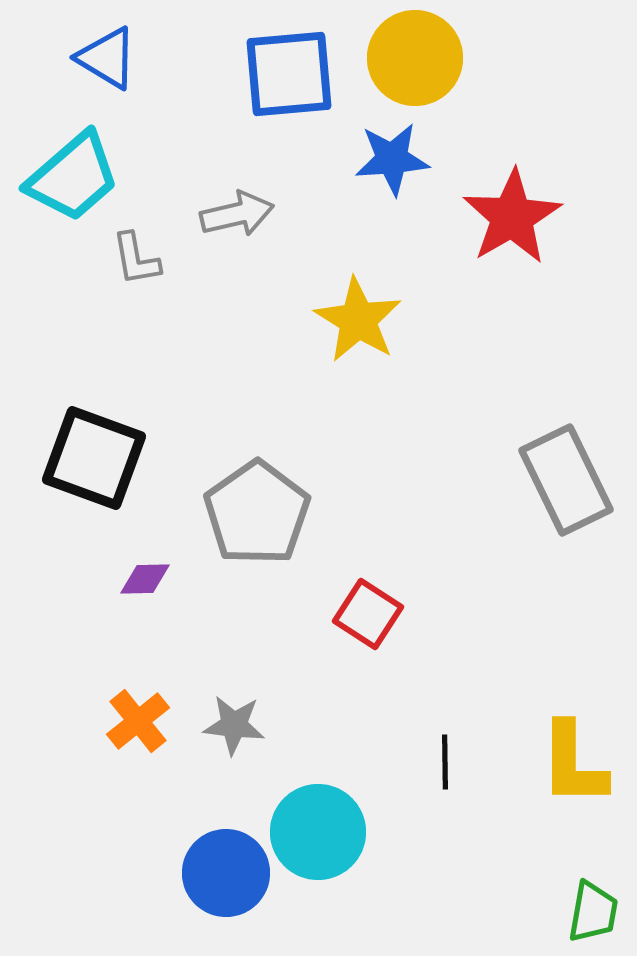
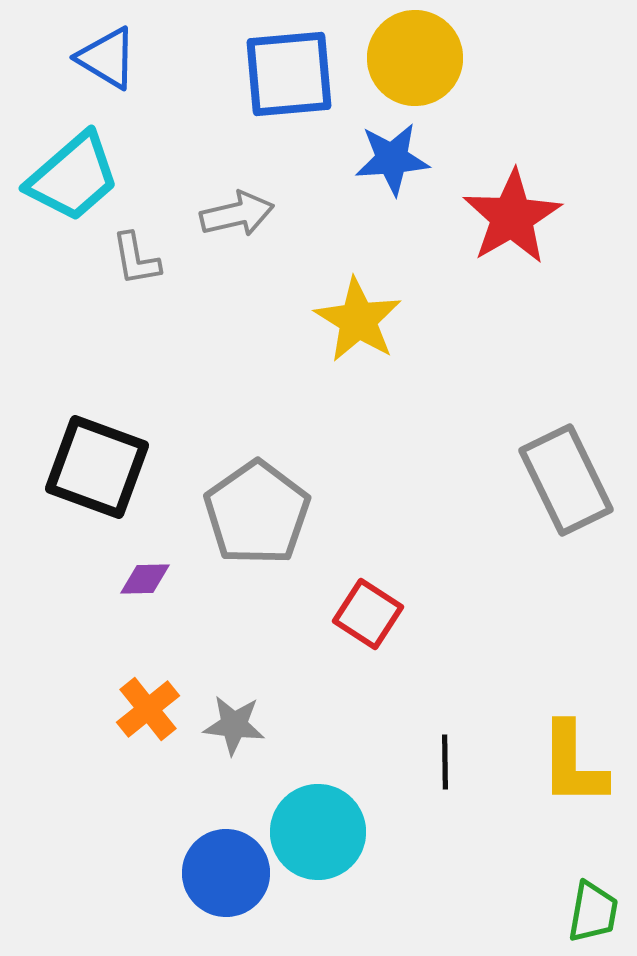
black square: moved 3 px right, 9 px down
orange cross: moved 10 px right, 12 px up
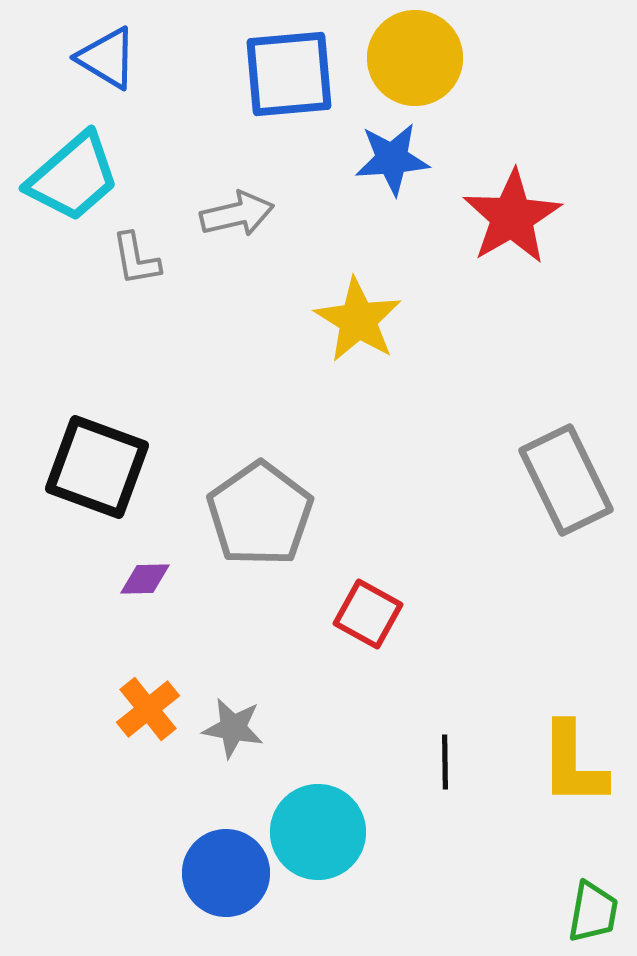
gray pentagon: moved 3 px right, 1 px down
red square: rotated 4 degrees counterclockwise
gray star: moved 1 px left, 3 px down; rotated 4 degrees clockwise
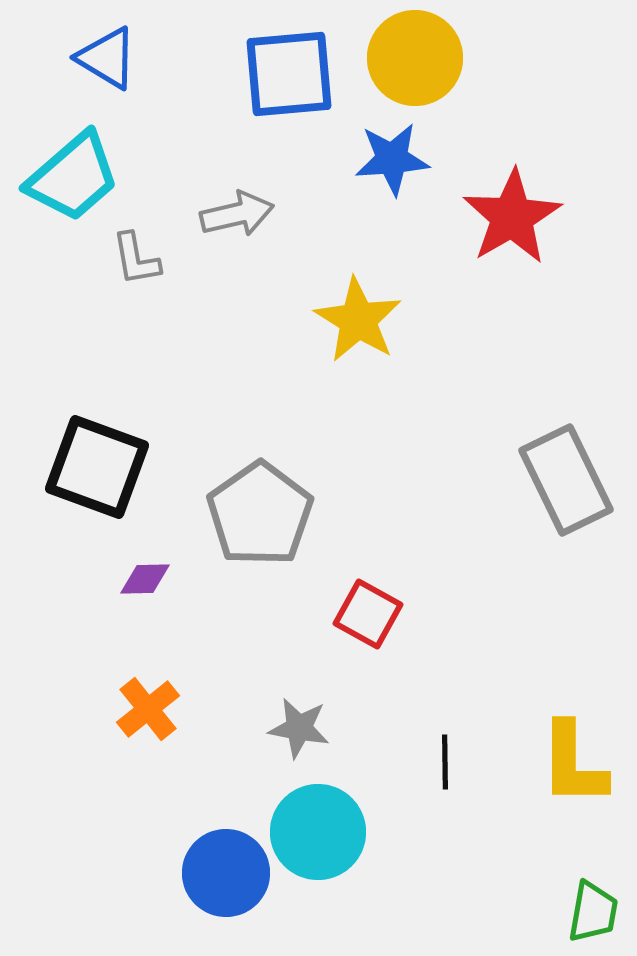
gray star: moved 66 px right
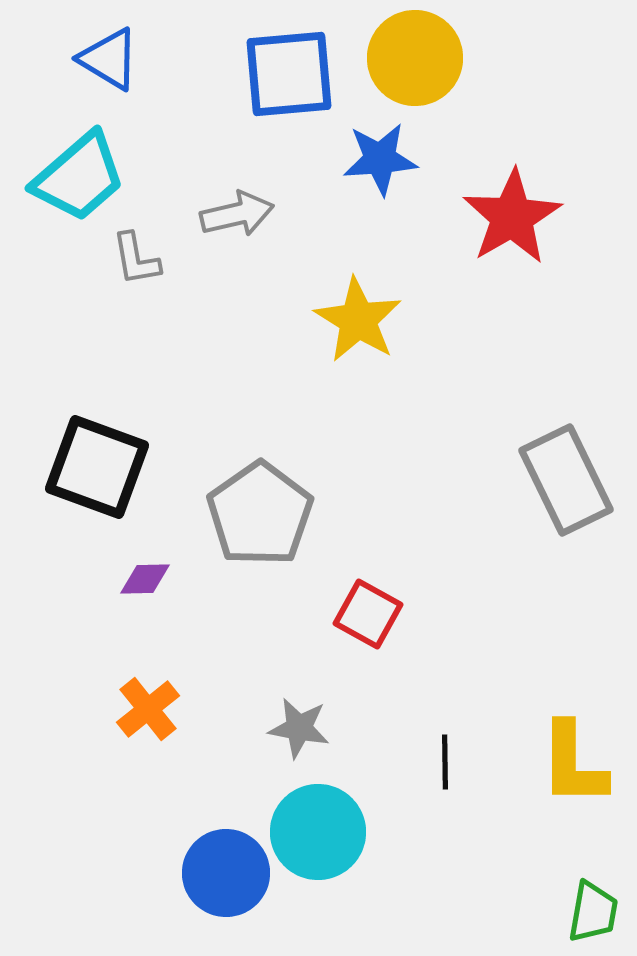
blue triangle: moved 2 px right, 1 px down
blue star: moved 12 px left
cyan trapezoid: moved 6 px right
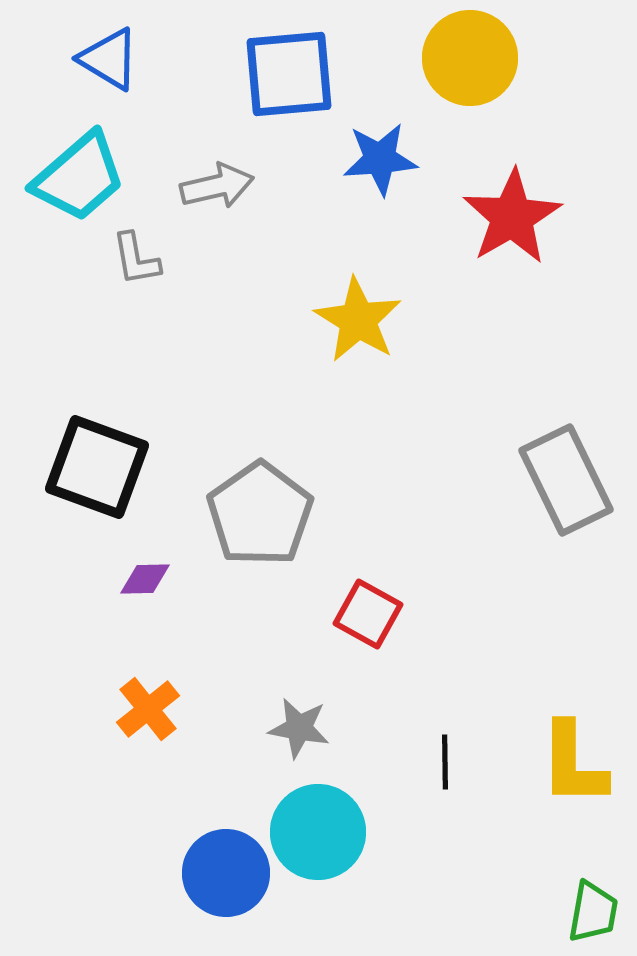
yellow circle: moved 55 px right
gray arrow: moved 20 px left, 28 px up
